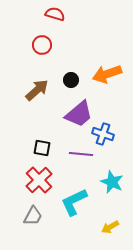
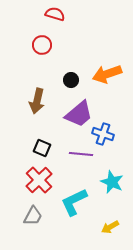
brown arrow: moved 11 px down; rotated 145 degrees clockwise
black square: rotated 12 degrees clockwise
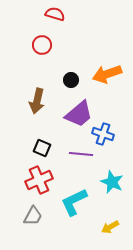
red cross: rotated 20 degrees clockwise
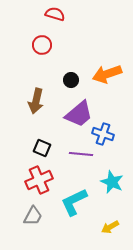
brown arrow: moved 1 px left
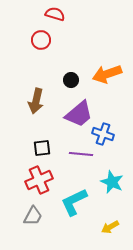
red circle: moved 1 px left, 5 px up
black square: rotated 30 degrees counterclockwise
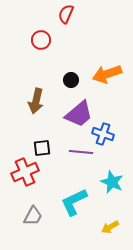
red semicircle: moved 11 px right; rotated 84 degrees counterclockwise
purple line: moved 2 px up
red cross: moved 14 px left, 8 px up
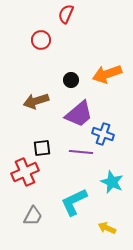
brown arrow: rotated 60 degrees clockwise
yellow arrow: moved 3 px left, 1 px down; rotated 54 degrees clockwise
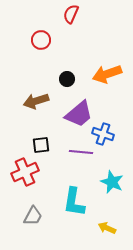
red semicircle: moved 5 px right
black circle: moved 4 px left, 1 px up
black square: moved 1 px left, 3 px up
cyan L-shape: rotated 56 degrees counterclockwise
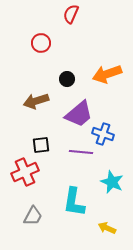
red circle: moved 3 px down
